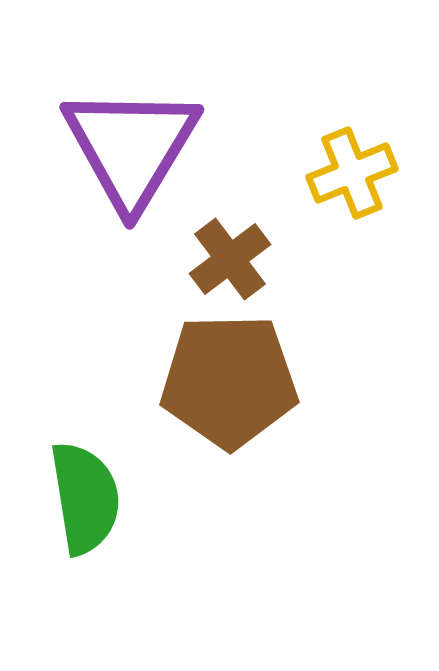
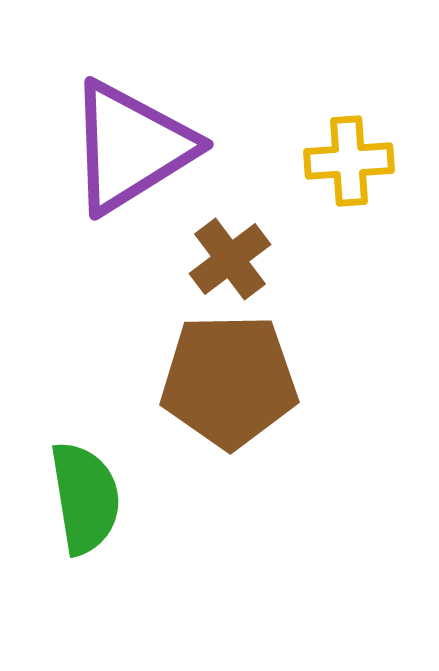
purple triangle: rotated 27 degrees clockwise
yellow cross: moved 3 px left, 12 px up; rotated 18 degrees clockwise
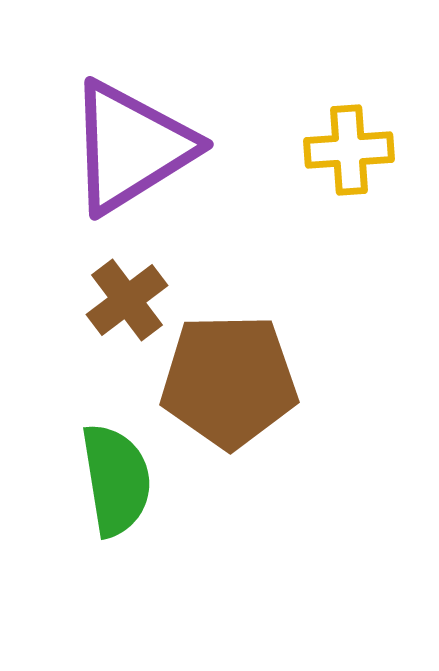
yellow cross: moved 11 px up
brown cross: moved 103 px left, 41 px down
green semicircle: moved 31 px right, 18 px up
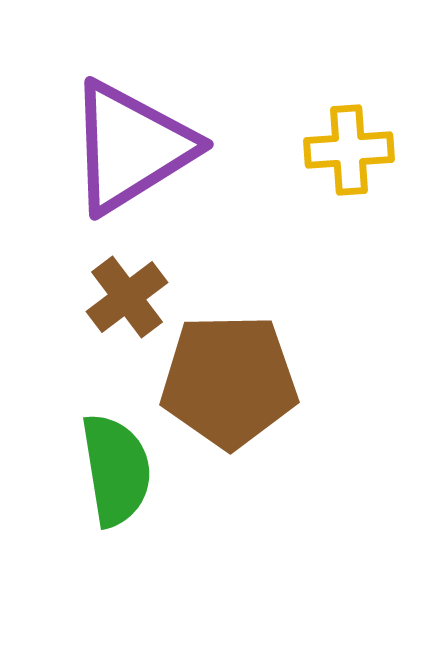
brown cross: moved 3 px up
green semicircle: moved 10 px up
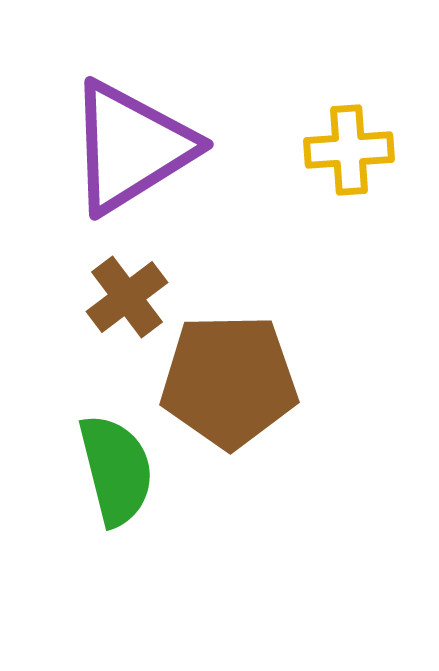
green semicircle: rotated 5 degrees counterclockwise
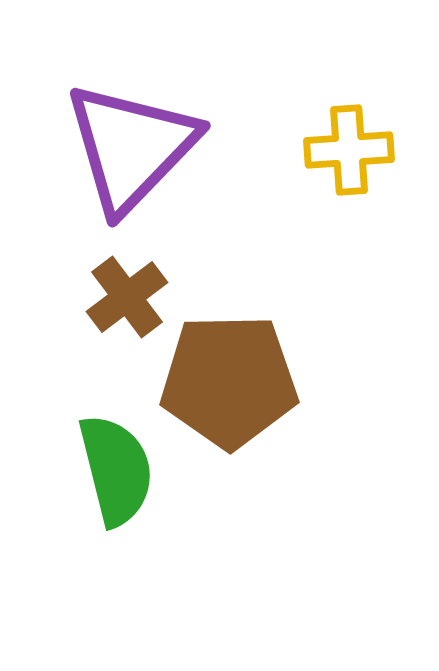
purple triangle: rotated 14 degrees counterclockwise
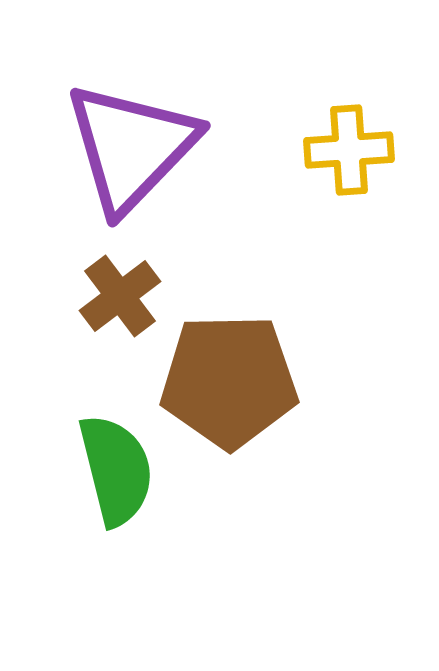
brown cross: moved 7 px left, 1 px up
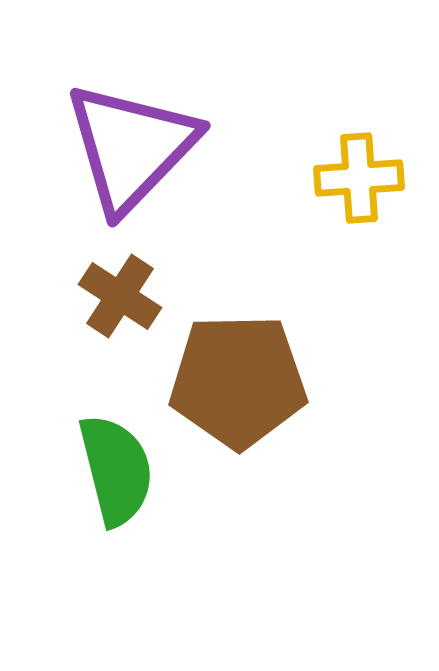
yellow cross: moved 10 px right, 28 px down
brown cross: rotated 20 degrees counterclockwise
brown pentagon: moved 9 px right
